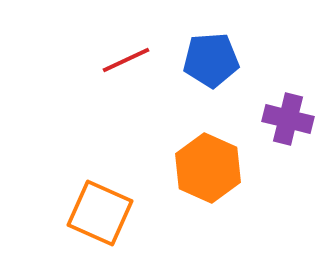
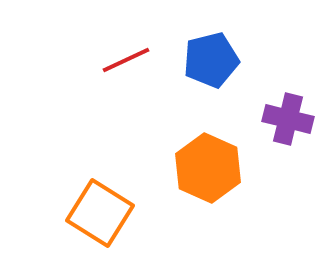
blue pentagon: rotated 10 degrees counterclockwise
orange square: rotated 8 degrees clockwise
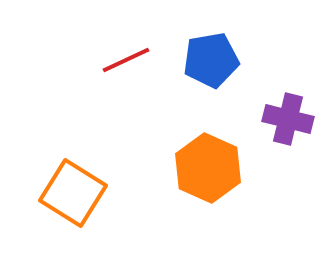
blue pentagon: rotated 4 degrees clockwise
orange square: moved 27 px left, 20 px up
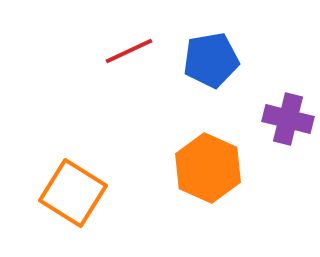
red line: moved 3 px right, 9 px up
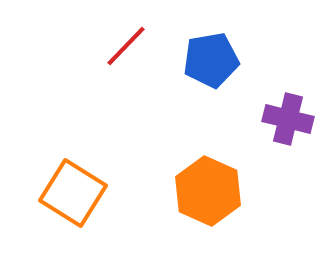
red line: moved 3 px left, 5 px up; rotated 21 degrees counterclockwise
orange hexagon: moved 23 px down
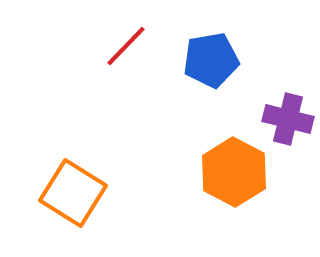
orange hexagon: moved 26 px right, 19 px up; rotated 4 degrees clockwise
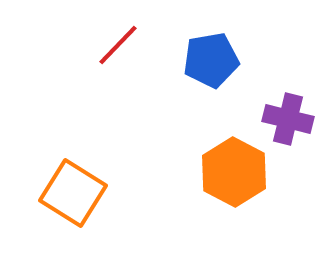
red line: moved 8 px left, 1 px up
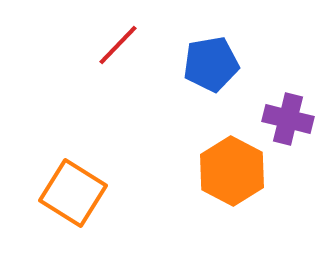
blue pentagon: moved 4 px down
orange hexagon: moved 2 px left, 1 px up
